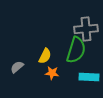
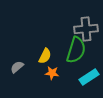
cyan rectangle: rotated 36 degrees counterclockwise
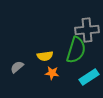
gray cross: moved 1 px right, 1 px down
yellow semicircle: rotated 56 degrees clockwise
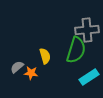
yellow semicircle: rotated 98 degrees counterclockwise
orange star: moved 21 px left
